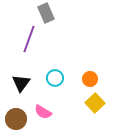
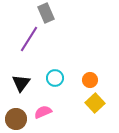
purple line: rotated 12 degrees clockwise
orange circle: moved 1 px down
pink semicircle: rotated 126 degrees clockwise
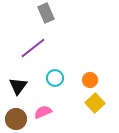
purple line: moved 4 px right, 9 px down; rotated 20 degrees clockwise
black triangle: moved 3 px left, 3 px down
